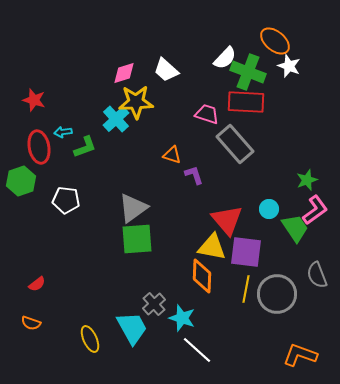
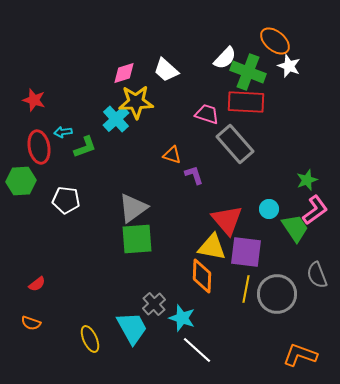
green hexagon: rotated 16 degrees clockwise
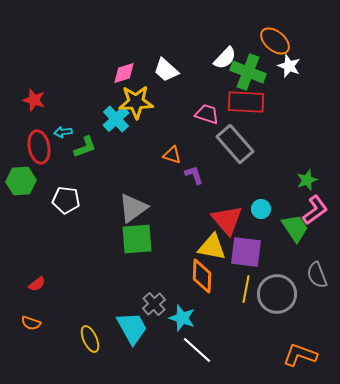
cyan circle: moved 8 px left
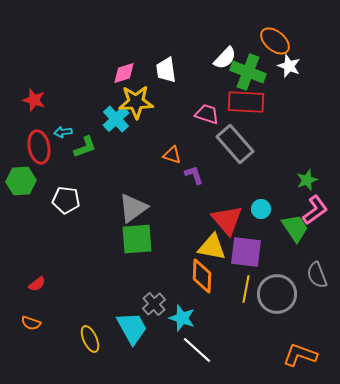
white trapezoid: rotated 40 degrees clockwise
